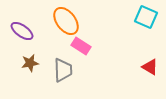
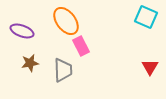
purple ellipse: rotated 15 degrees counterclockwise
pink rectangle: rotated 30 degrees clockwise
red triangle: rotated 30 degrees clockwise
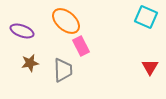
orange ellipse: rotated 12 degrees counterclockwise
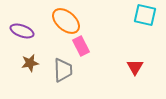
cyan square: moved 1 px left, 2 px up; rotated 10 degrees counterclockwise
red triangle: moved 15 px left
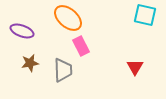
orange ellipse: moved 2 px right, 3 px up
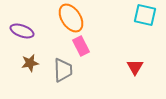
orange ellipse: moved 3 px right; rotated 16 degrees clockwise
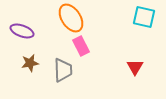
cyan square: moved 1 px left, 2 px down
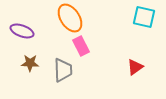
orange ellipse: moved 1 px left
brown star: rotated 12 degrees clockwise
red triangle: rotated 24 degrees clockwise
